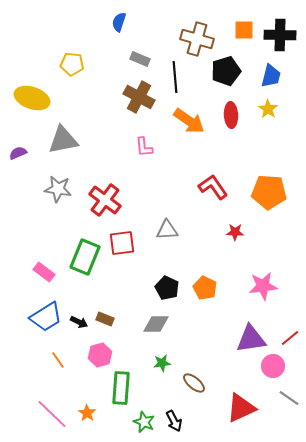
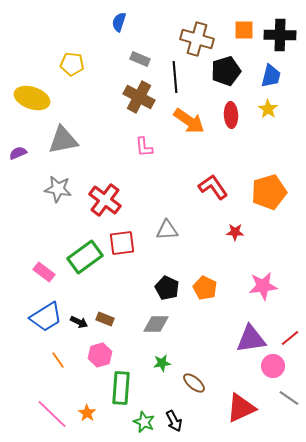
orange pentagon at (269, 192): rotated 20 degrees counterclockwise
green rectangle at (85, 257): rotated 32 degrees clockwise
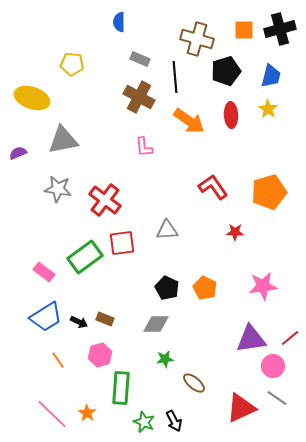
blue semicircle at (119, 22): rotated 18 degrees counterclockwise
black cross at (280, 35): moved 6 px up; rotated 16 degrees counterclockwise
green star at (162, 363): moved 3 px right, 4 px up
gray line at (289, 398): moved 12 px left
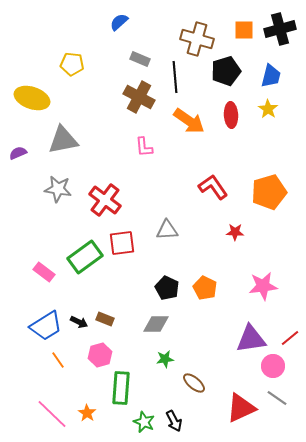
blue semicircle at (119, 22): rotated 48 degrees clockwise
blue trapezoid at (46, 317): moved 9 px down
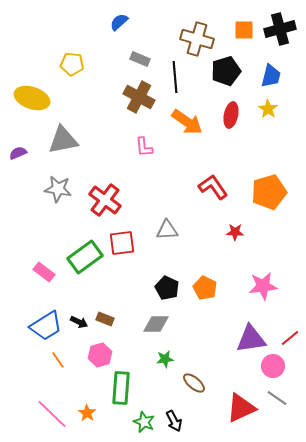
red ellipse at (231, 115): rotated 15 degrees clockwise
orange arrow at (189, 121): moved 2 px left, 1 px down
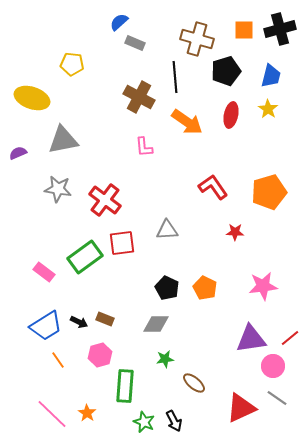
gray rectangle at (140, 59): moved 5 px left, 16 px up
green rectangle at (121, 388): moved 4 px right, 2 px up
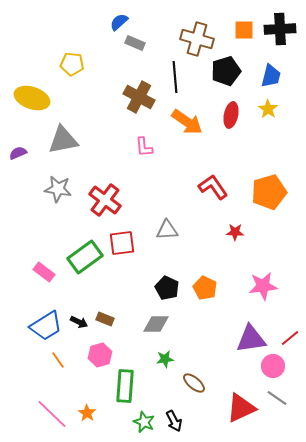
black cross at (280, 29): rotated 12 degrees clockwise
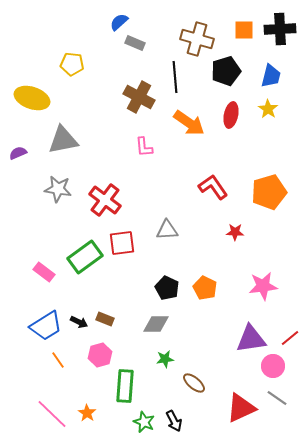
orange arrow at (187, 122): moved 2 px right, 1 px down
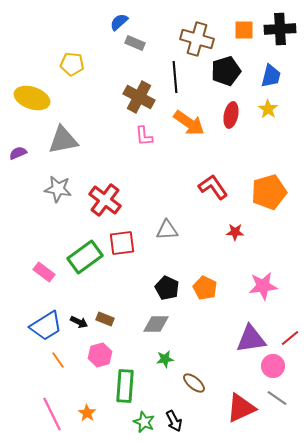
pink L-shape at (144, 147): moved 11 px up
pink line at (52, 414): rotated 20 degrees clockwise
